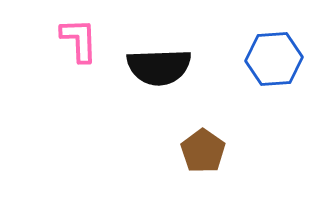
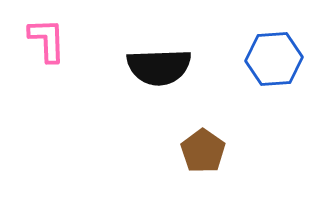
pink L-shape: moved 32 px left
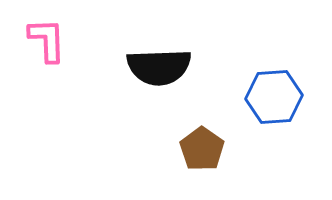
blue hexagon: moved 38 px down
brown pentagon: moved 1 px left, 2 px up
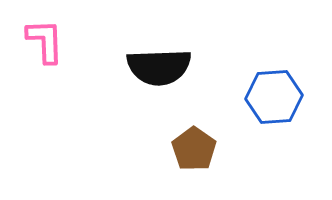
pink L-shape: moved 2 px left, 1 px down
brown pentagon: moved 8 px left
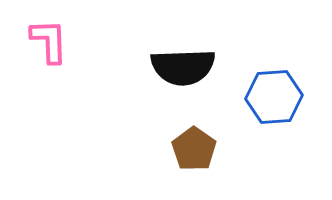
pink L-shape: moved 4 px right
black semicircle: moved 24 px right
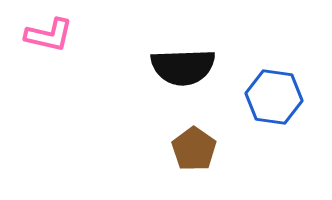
pink L-shape: moved 6 px up; rotated 105 degrees clockwise
blue hexagon: rotated 12 degrees clockwise
